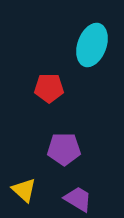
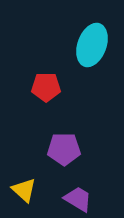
red pentagon: moved 3 px left, 1 px up
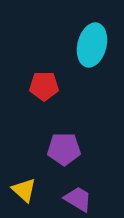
cyan ellipse: rotated 6 degrees counterclockwise
red pentagon: moved 2 px left, 1 px up
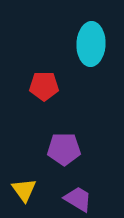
cyan ellipse: moved 1 px left, 1 px up; rotated 12 degrees counterclockwise
yellow triangle: rotated 12 degrees clockwise
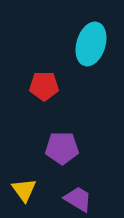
cyan ellipse: rotated 15 degrees clockwise
purple pentagon: moved 2 px left, 1 px up
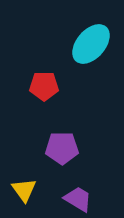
cyan ellipse: rotated 24 degrees clockwise
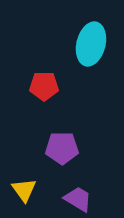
cyan ellipse: rotated 27 degrees counterclockwise
